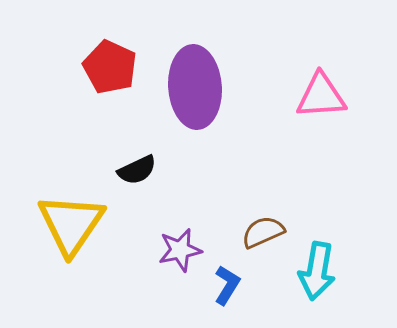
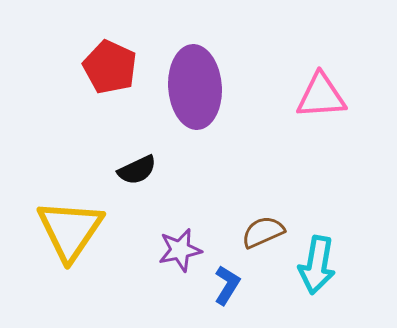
yellow triangle: moved 1 px left, 6 px down
cyan arrow: moved 6 px up
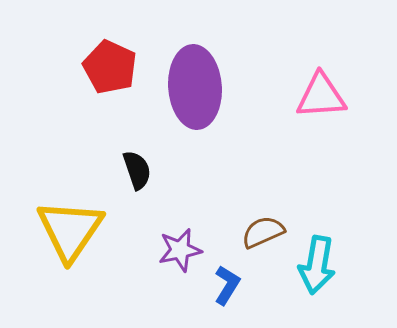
black semicircle: rotated 84 degrees counterclockwise
